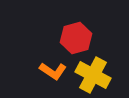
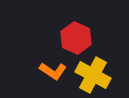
red hexagon: rotated 20 degrees counterclockwise
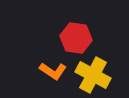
red hexagon: rotated 16 degrees counterclockwise
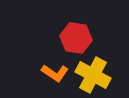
orange L-shape: moved 2 px right, 2 px down
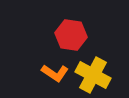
red hexagon: moved 5 px left, 3 px up
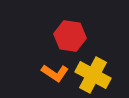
red hexagon: moved 1 px left, 1 px down
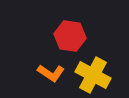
orange L-shape: moved 4 px left
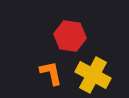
orange L-shape: rotated 136 degrees counterclockwise
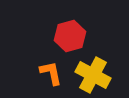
red hexagon: rotated 24 degrees counterclockwise
